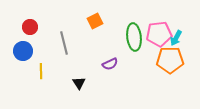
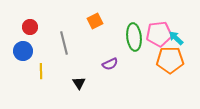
cyan arrow: rotated 105 degrees clockwise
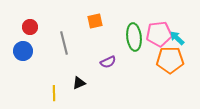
orange square: rotated 14 degrees clockwise
cyan arrow: moved 1 px right
purple semicircle: moved 2 px left, 2 px up
yellow line: moved 13 px right, 22 px down
black triangle: rotated 40 degrees clockwise
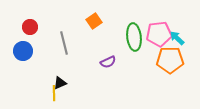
orange square: moved 1 px left; rotated 21 degrees counterclockwise
black triangle: moved 19 px left
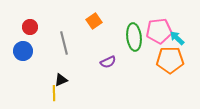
pink pentagon: moved 3 px up
black triangle: moved 1 px right, 3 px up
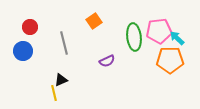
purple semicircle: moved 1 px left, 1 px up
yellow line: rotated 14 degrees counterclockwise
